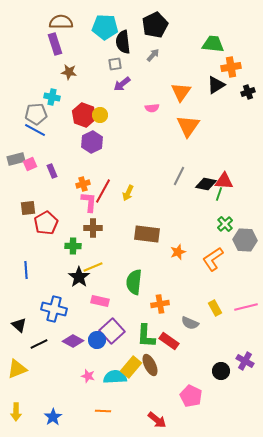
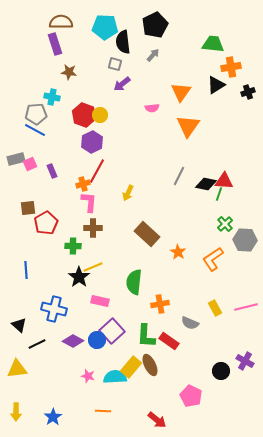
gray square at (115, 64): rotated 24 degrees clockwise
red line at (103, 191): moved 6 px left, 20 px up
brown rectangle at (147, 234): rotated 35 degrees clockwise
orange star at (178, 252): rotated 21 degrees counterclockwise
black line at (39, 344): moved 2 px left
yellow triangle at (17, 369): rotated 15 degrees clockwise
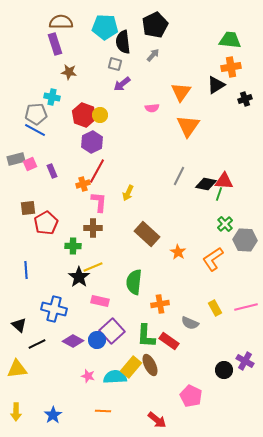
green trapezoid at (213, 44): moved 17 px right, 4 px up
black cross at (248, 92): moved 3 px left, 7 px down
pink L-shape at (89, 202): moved 10 px right
black circle at (221, 371): moved 3 px right, 1 px up
blue star at (53, 417): moved 2 px up
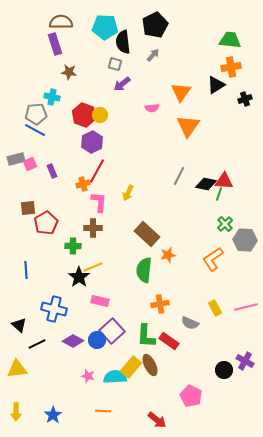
orange star at (178, 252): moved 10 px left, 3 px down; rotated 28 degrees clockwise
green semicircle at (134, 282): moved 10 px right, 12 px up
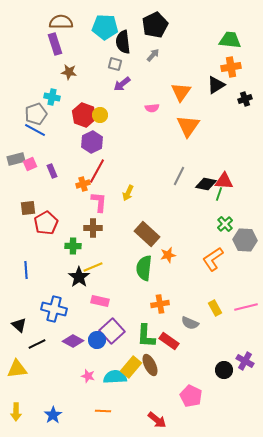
gray pentagon at (36, 114): rotated 15 degrees counterclockwise
green semicircle at (144, 270): moved 2 px up
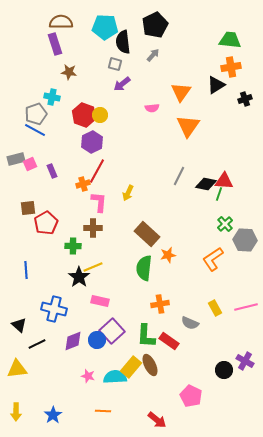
purple diamond at (73, 341): rotated 50 degrees counterclockwise
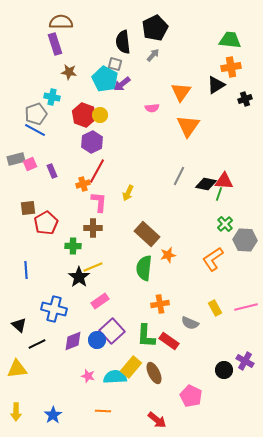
black pentagon at (155, 25): moved 3 px down
cyan pentagon at (105, 27): moved 52 px down; rotated 25 degrees clockwise
pink rectangle at (100, 301): rotated 48 degrees counterclockwise
brown ellipse at (150, 365): moved 4 px right, 8 px down
